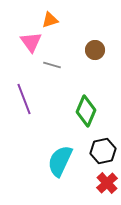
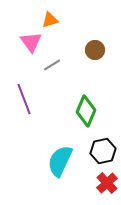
gray line: rotated 48 degrees counterclockwise
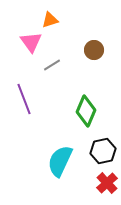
brown circle: moved 1 px left
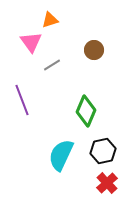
purple line: moved 2 px left, 1 px down
cyan semicircle: moved 1 px right, 6 px up
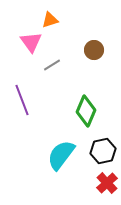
cyan semicircle: rotated 12 degrees clockwise
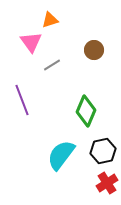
red cross: rotated 10 degrees clockwise
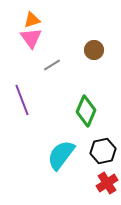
orange triangle: moved 18 px left
pink triangle: moved 4 px up
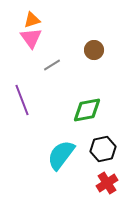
green diamond: moved 1 px right, 1 px up; rotated 56 degrees clockwise
black hexagon: moved 2 px up
